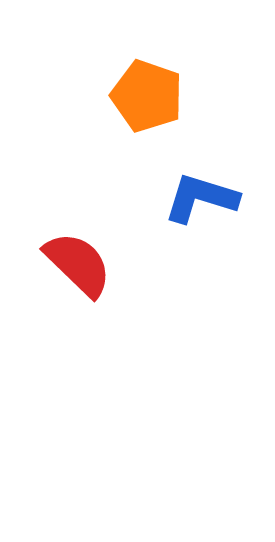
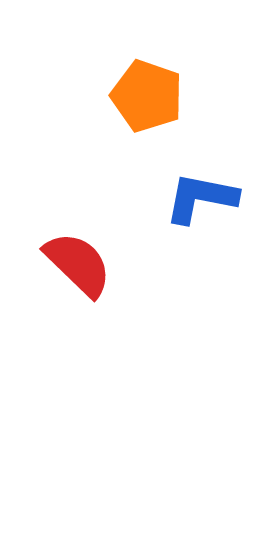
blue L-shape: rotated 6 degrees counterclockwise
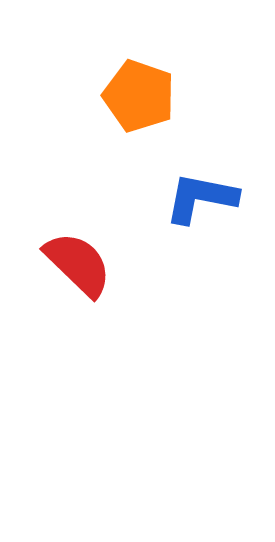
orange pentagon: moved 8 px left
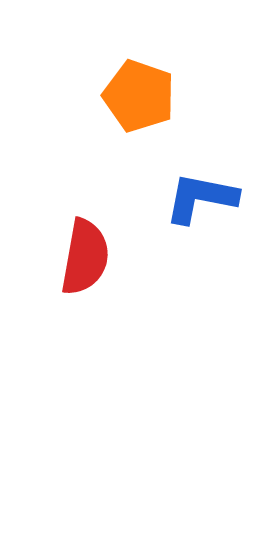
red semicircle: moved 7 px right, 7 px up; rotated 56 degrees clockwise
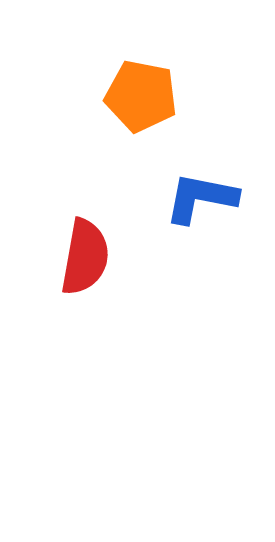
orange pentagon: moved 2 px right; rotated 8 degrees counterclockwise
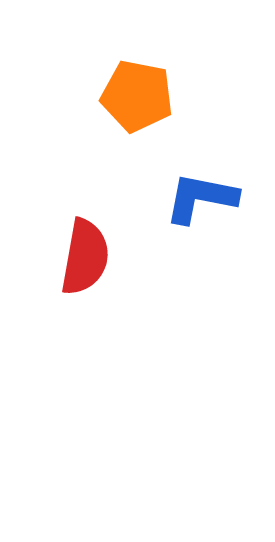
orange pentagon: moved 4 px left
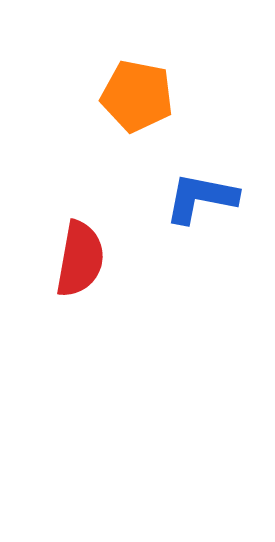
red semicircle: moved 5 px left, 2 px down
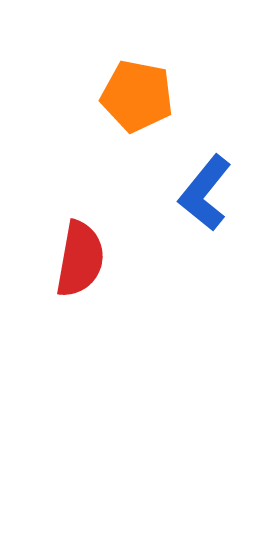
blue L-shape: moved 4 px right, 5 px up; rotated 62 degrees counterclockwise
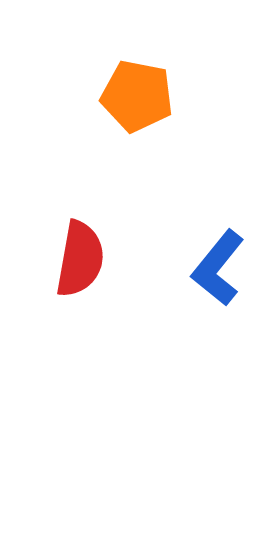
blue L-shape: moved 13 px right, 75 px down
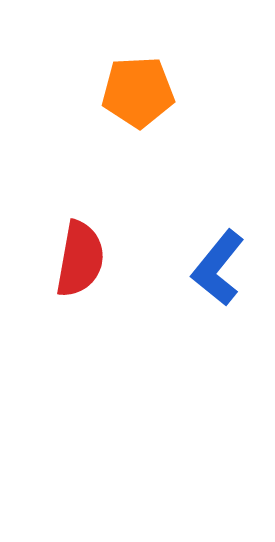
orange pentagon: moved 1 px right, 4 px up; rotated 14 degrees counterclockwise
